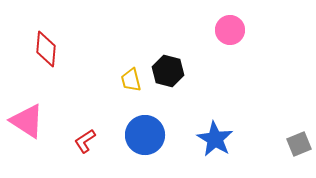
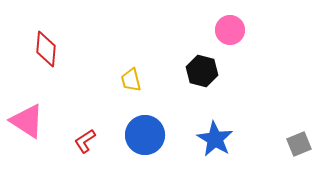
black hexagon: moved 34 px right
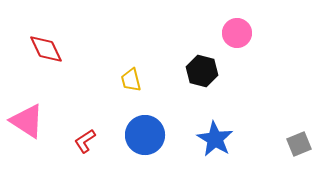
pink circle: moved 7 px right, 3 px down
red diamond: rotated 30 degrees counterclockwise
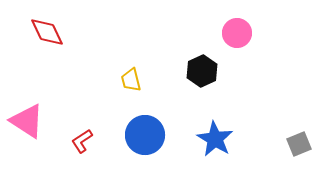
red diamond: moved 1 px right, 17 px up
black hexagon: rotated 20 degrees clockwise
red L-shape: moved 3 px left
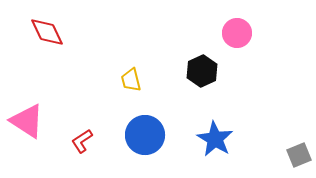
gray square: moved 11 px down
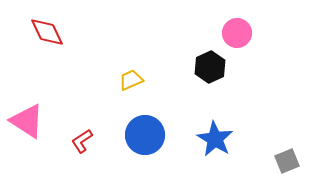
black hexagon: moved 8 px right, 4 px up
yellow trapezoid: rotated 80 degrees clockwise
gray square: moved 12 px left, 6 px down
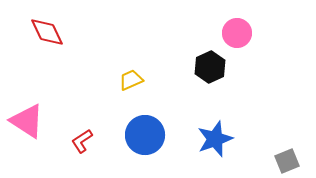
blue star: rotated 21 degrees clockwise
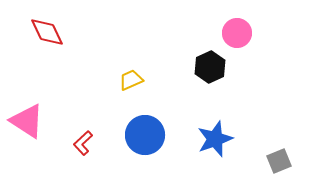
red L-shape: moved 1 px right, 2 px down; rotated 10 degrees counterclockwise
gray square: moved 8 px left
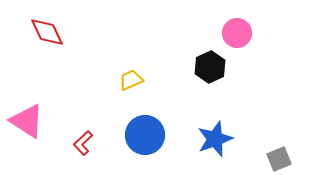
gray square: moved 2 px up
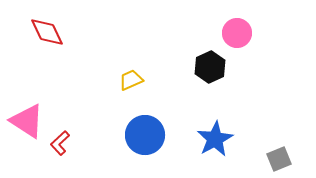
blue star: rotated 9 degrees counterclockwise
red L-shape: moved 23 px left
